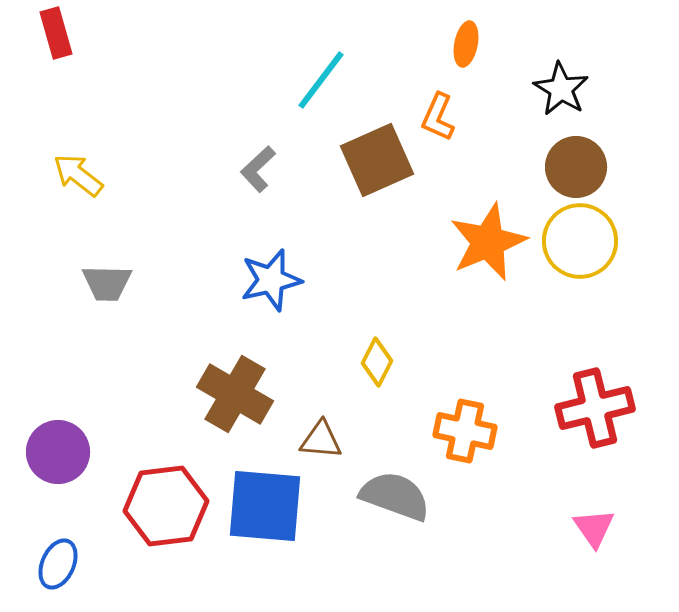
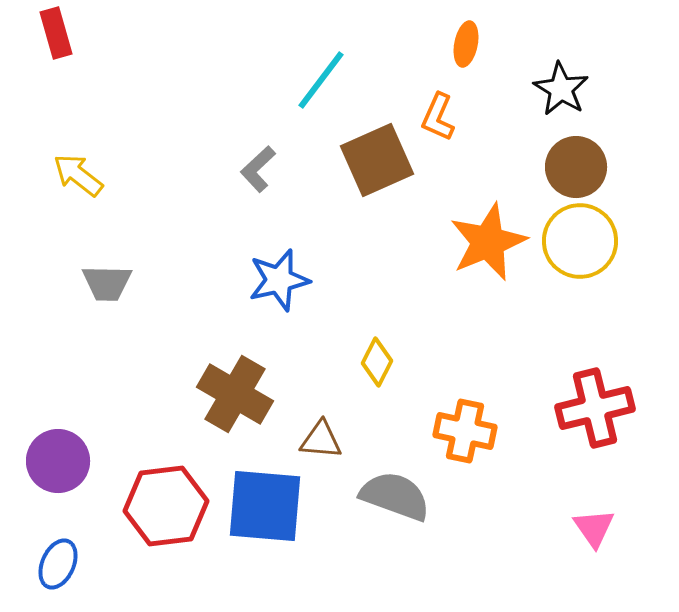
blue star: moved 8 px right
purple circle: moved 9 px down
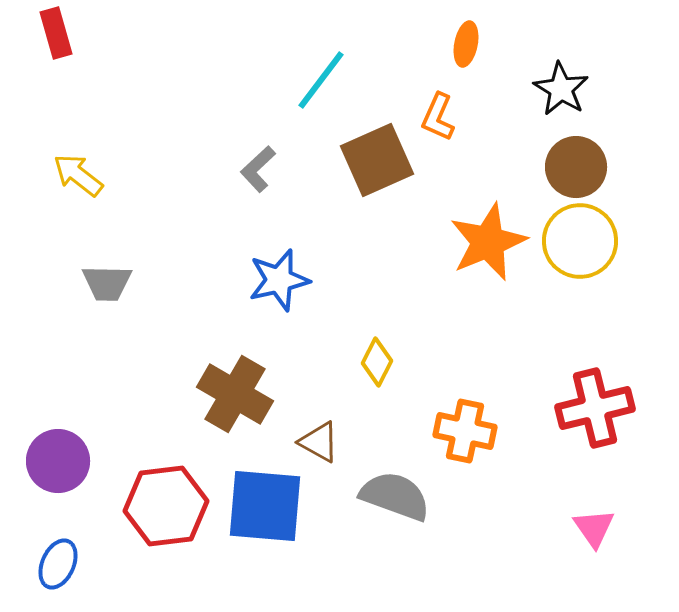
brown triangle: moved 2 px left, 2 px down; rotated 24 degrees clockwise
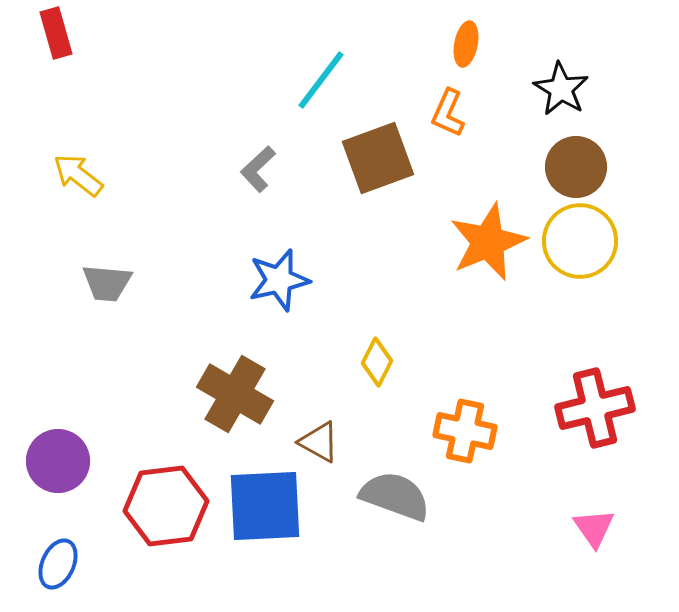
orange L-shape: moved 10 px right, 4 px up
brown square: moved 1 px right, 2 px up; rotated 4 degrees clockwise
gray trapezoid: rotated 4 degrees clockwise
blue square: rotated 8 degrees counterclockwise
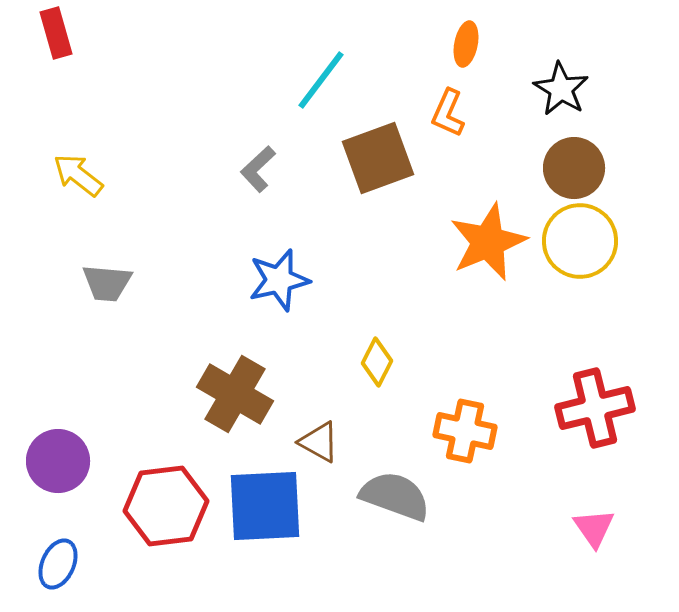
brown circle: moved 2 px left, 1 px down
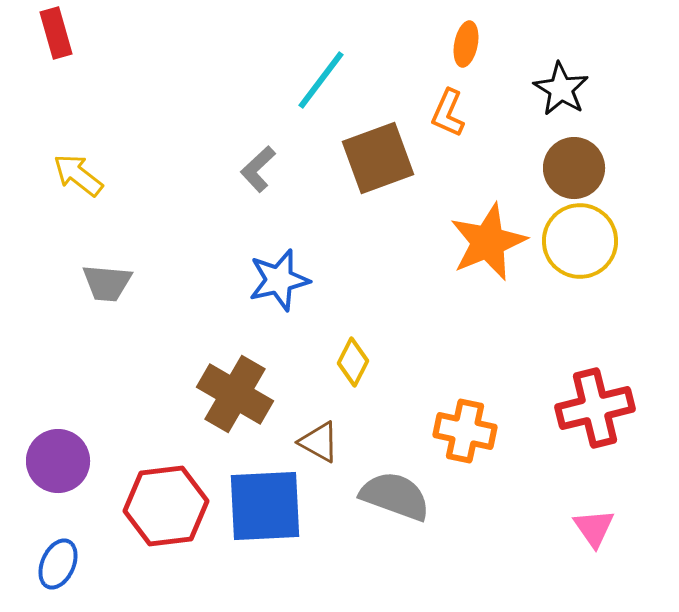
yellow diamond: moved 24 px left
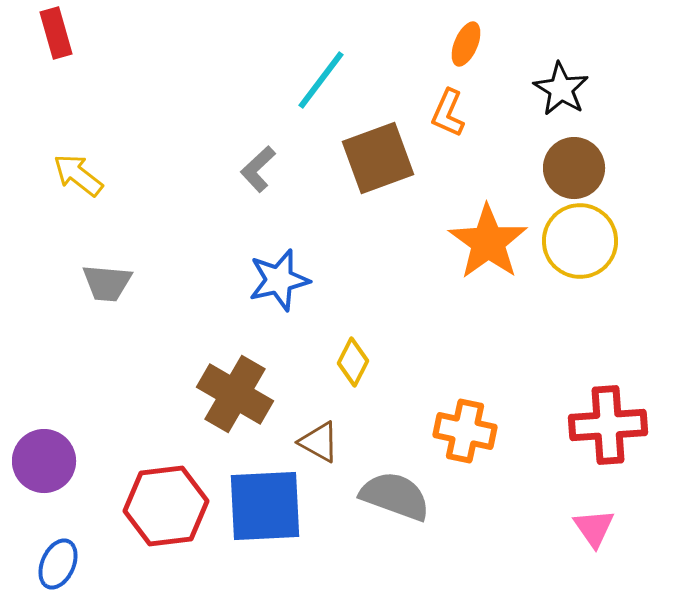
orange ellipse: rotated 12 degrees clockwise
orange star: rotated 14 degrees counterclockwise
red cross: moved 13 px right, 17 px down; rotated 10 degrees clockwise
purple circle: moved 14 px left
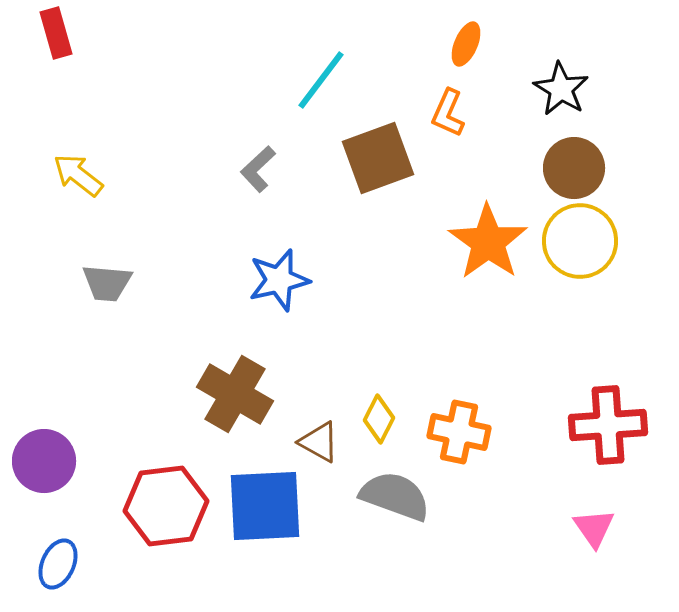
yellow diamond: moved 26 px right, 57 px down
orange cross: moved 6 px left, 1 px down
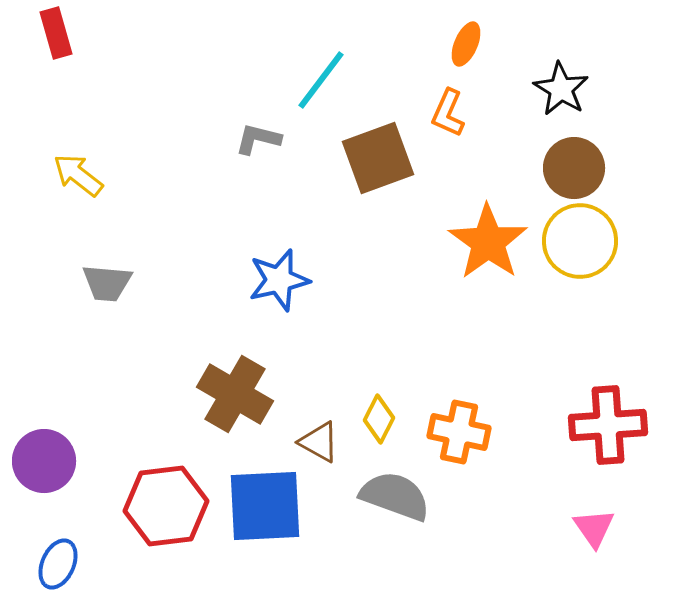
gray L-shape: moved 30 px up; rotated 57 degrees clockwise
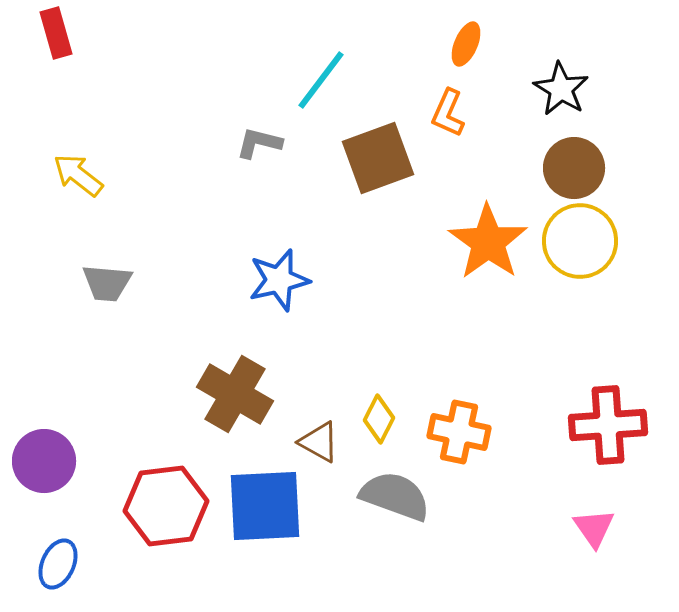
gray L-shape: moved 1 px right, 4 px down
